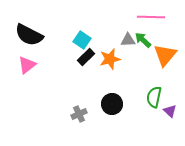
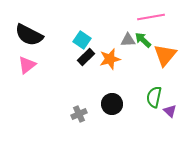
pink line: rotated 12 degrees counterclockwise
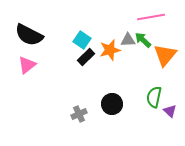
orange star: moved 9 px up
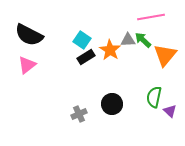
orange star: rotated 25 degrees counterclockwise
black rectangle: rotated 12 degrees clockwise
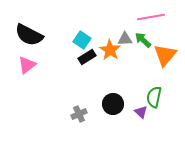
gray triangle: moved 3 px left, 1 px up
black rectangle: moved 1 px right
black circle: moved 1 px right
purple triangle: moved 29 px left, 1 px down
